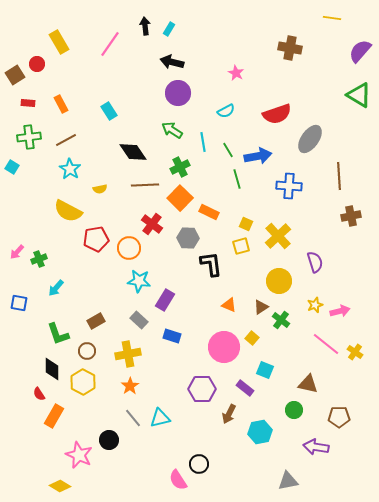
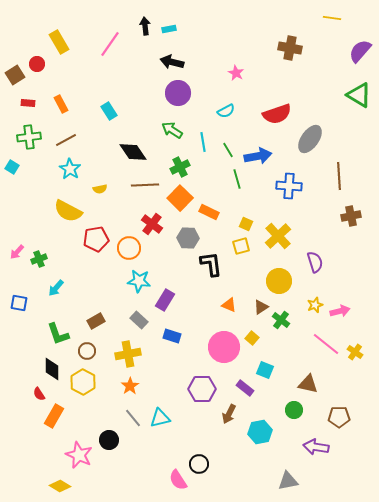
cyan rectangle at (169, 29): rotated 48 degrees clockwise
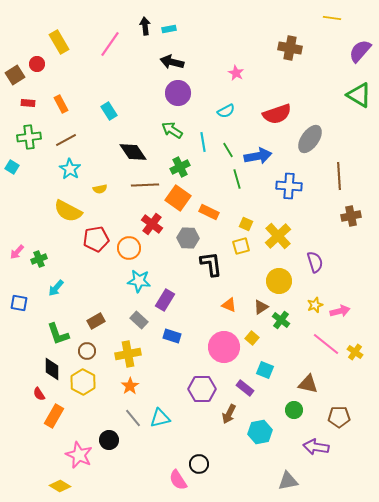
orange square at (180, 198): moved 2 px left; rotated 10 degrees counterclockwise
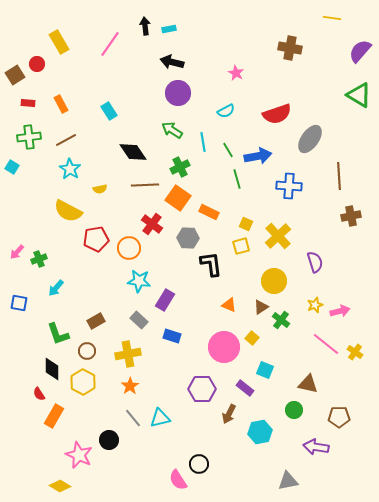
yellow circle at (279, 281): moved 5 px left
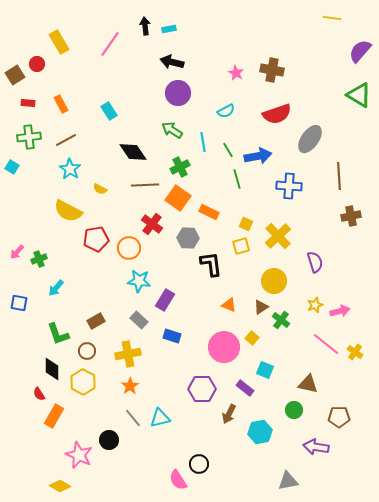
brown cross at (290, 48): moved 18 px left, 22 px down
yellow semicircle at (100, 189): rotated 40 degrees clockwise
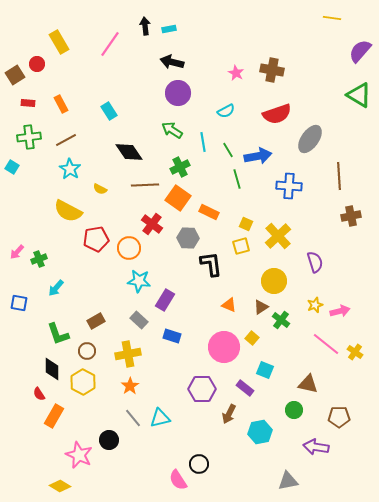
black diamond at (133, 152): moved 4 px left
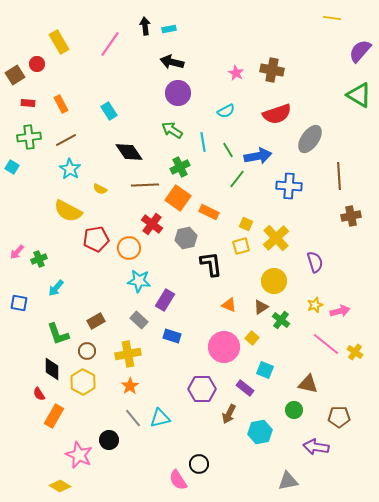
green line at (237, 179): rotated 54 degrees clockwise
yellow cross at (278, 236): moved 2 px left, 2 px down
gray hexagon at (188, 238): moved 2 px left; rotated 15 degrees counterclockwise
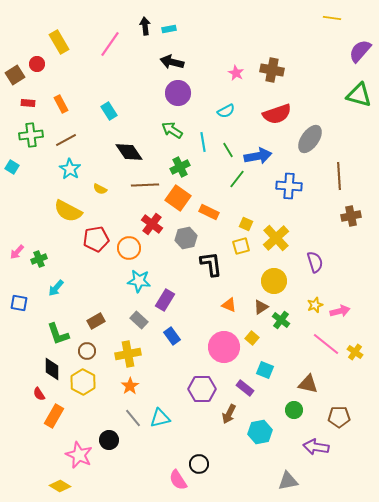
green triangle at (359, 95): rotated 16 degrees counterclockwise
green cross at (29, 137): moved 2 px right, 2 px up
blue rectangle at (172, 336): rotated 36 degrees clockwise
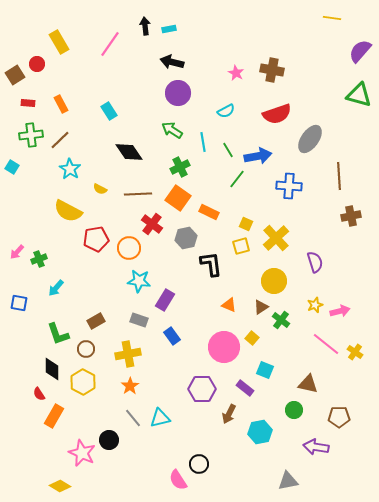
brown line at (66, 140): moved 6 px left; rotated 15 degrees counterclockwise
brown line at (145, 185): moved 7 px left, 9 px down
gray rectangle at (139, 320): rotated 24 degrees counterclockwise
brown circle at (87, 351): moved 1 px left, 2 px up
pink star at (79, 455): moved 3 px right, 2 px up
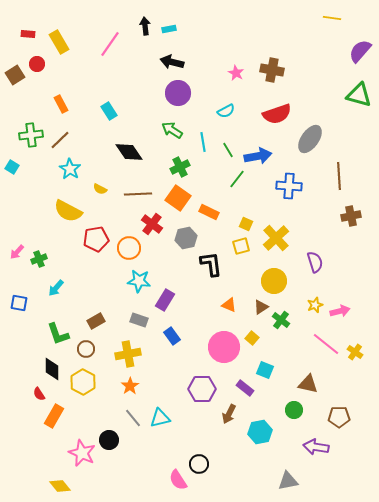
red rectangle at (28, 103): moved 69 px up
yellow diamond at (60, 486): rotated 20 degrees clockwise
